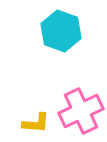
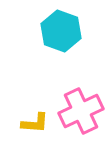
yellow L-shape: moved 1 px left
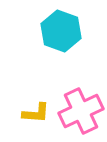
yellow L-shape: moved 1 px right, 10 px up
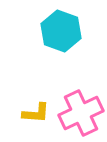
pink cross: moved 2 px down
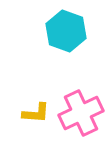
cyan hexagon: moved 5 px right
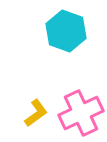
yellow L-shape: rotated 40 degrees counterclockwise
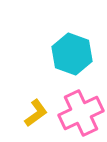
cyan hexagon: moved 6 px right, 23 px down
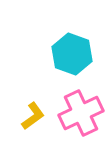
yellow L-shape: moved 3 px left, 3 px down
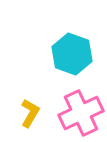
yellow L-shape: moved 3 px left, 3 px up; rotated 24 degrees counterclockwise
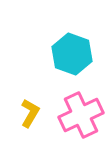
pink cross: moved 2 px down
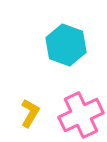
cyan hexagon: moved 6 px left, 9 px up
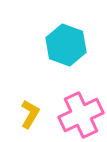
yellow L-shape: moved 1 px down
